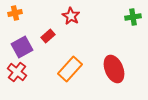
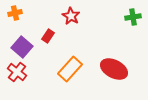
red rectangle: rotated 16 degrees counterclockwise
purple square: rotated 20 degrees counterclockwise
red ellipse: rotated 40 degrees counterclockwise
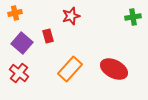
red star: rotated 24 degrees clockwise
red rectangle: rotated 48 degrees counterclockwise
purple square: moved 4 px up
red cross: moved 2 px right, 1 px down
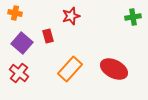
orange cross: rotated 24 degrees clockwise
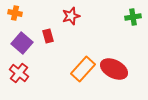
orange rectangle: moved 13 px right
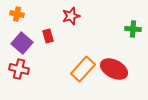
orange cross: moved 2 px right, 1 px down
green cross: moved 12 px down; rotated 14 degrees clockwise
red cross: moved 4 px up; rotated 24 degrees counterclockwise
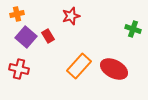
orange cross: rotated 24 degrees counterclockwise
green cross: rotated 14 degrees clockwise
red rectangle: rotated 16 degrees counterclockwise
purple square: moved 4 px right, 6 px up
orange rectangle: moved 4 px left, 3 px up
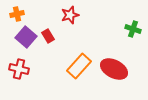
red star: moved 1 px left, 1 px up
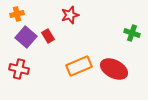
green cross: moved 1 px left, 4 px down
orange rectangle: rotated 25 degrees clockwise
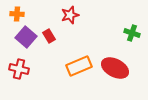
orange cross: rotated 16 degrees clockwise
red rectangle: moved 1 px right
red ellipse: moved 1 px right, 1 px up
